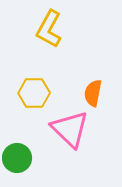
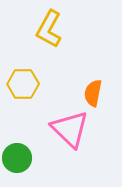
yellow hexagon: moved 11 px left, 9 px up
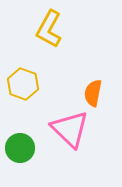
yellow hexagon: rotated 20 degrees clockwise
green circle: moved 3 px right, 10 px up
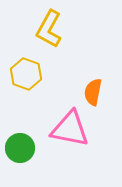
yellow hexagon: moved 3 px right, 10 px up
orange semicircle: moved 1 px up
pink triangle: rotated 33 degrees counterclockwise
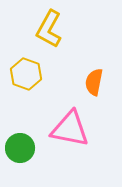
orange semicircle: moved 1 px right, 10 px up
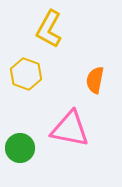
orange semicircle: moved 1 px right, 2 px up
